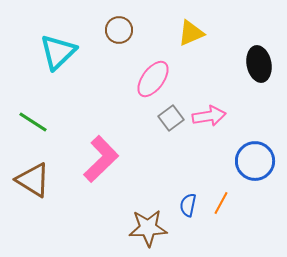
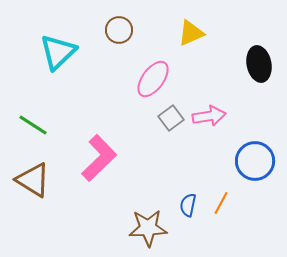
green line: moved 3 px down
pink L-shape: moved 2 px left, 1 px up
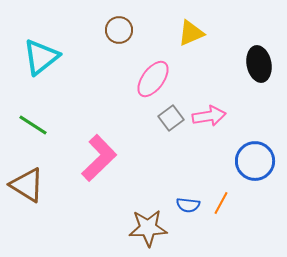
cyan triangle: moved 17 px left, 5 px down; rotated 6 degrees clockwise
brown triangle: moved 6 px left, 5 px down
blue semicircle: rotated 95 degrees counterclockwise
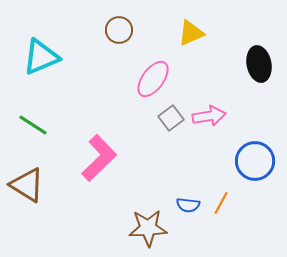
cyan triangle: rotated 15 degrees clockwise
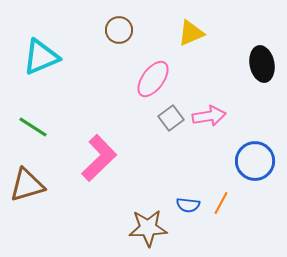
black ellipse: moved 3 px right
green line: moved 2 px down
brown triangle: rotated 48 degrees counterclockwise
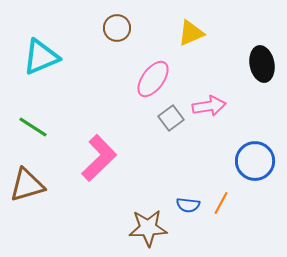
brown circle: moved 2 px left, 2 px up
pink arrow: moved 10 px up
